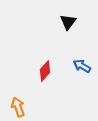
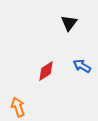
black triangle: moved 1 px right, 1 px down
red diamond: moved 1 px right; rotated 15 degrees clockwise
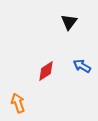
black triangle: moved 1 px up
orange arrow: moved 4 px up
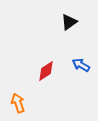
black triangle: rotated 18 degrees clockwise
blue arrow: moved 1 px left, 1 px up
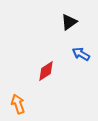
blue arrow: moved 11 px up
orange arrow: moved 1 px down
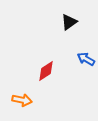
blue arrow: moved 5 px right, 5 px down
orange arrow: moved 4 px right, 4 px up; rotated 120 degrees clockwise
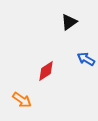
orange arrow: rotated 24 degrees clockwise
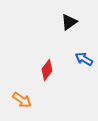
blue arrow: moved 2 px left
red diamond: moved 1 px right, 1 px up; rotated 20 degrees counterclockwise
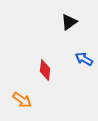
red diamond: moved 2 px left; rotated 30 degrees counterclockwise
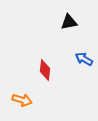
black triangle: rotated 24 degrees clockwise
orange arrow: rotated 18 degrees counterclockwise
